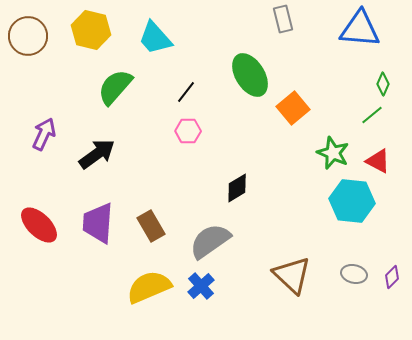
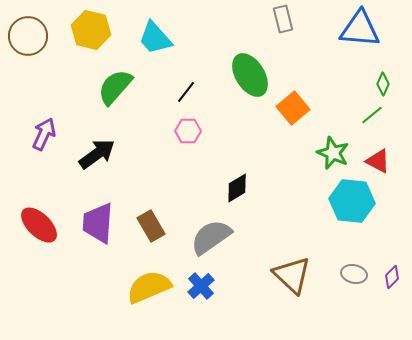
gray semicircle: moved 1 px right, 4 px up
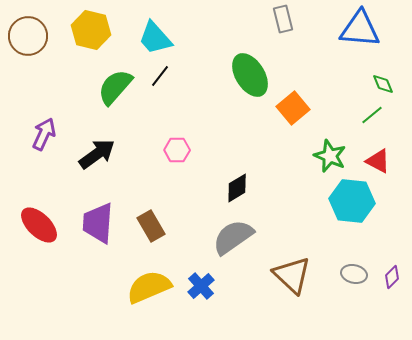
green diamond: rotated 45 degrees counterclockwise
black line: moved 26 px left, 16 px up
pink hexagon: moved 11 px left, 19 px down
green star: moved 3 px left, 3 px down
gray semicircle: moved 22 px right
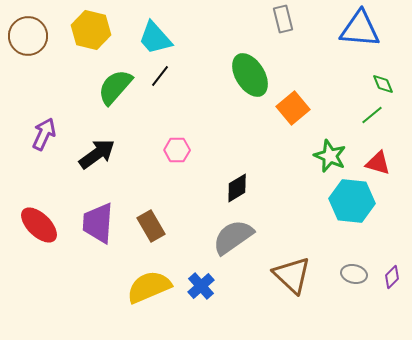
red triangle: moved 2 px down; rotated 12 degrees counterclockwise
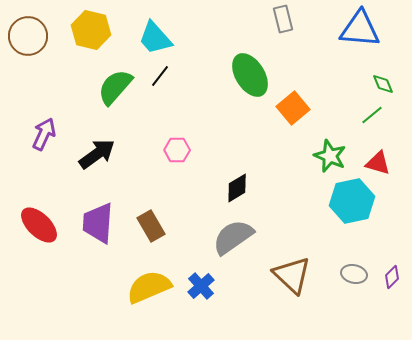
cyan hexagon: rotated 18 degrees counterclockwise
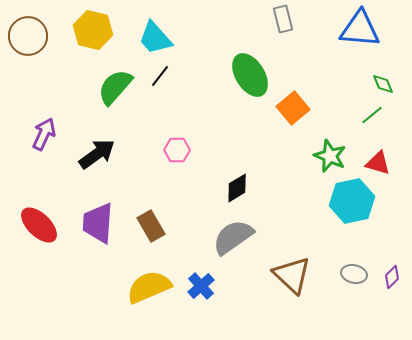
yellow hexagon: moved 2 px right
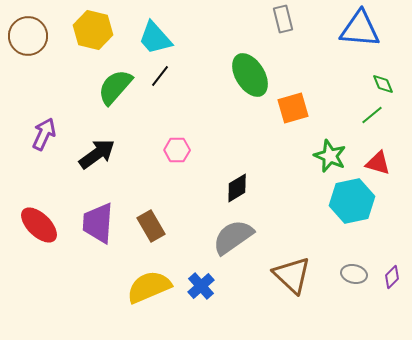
orange square: rotated 24 degrees clockwise
